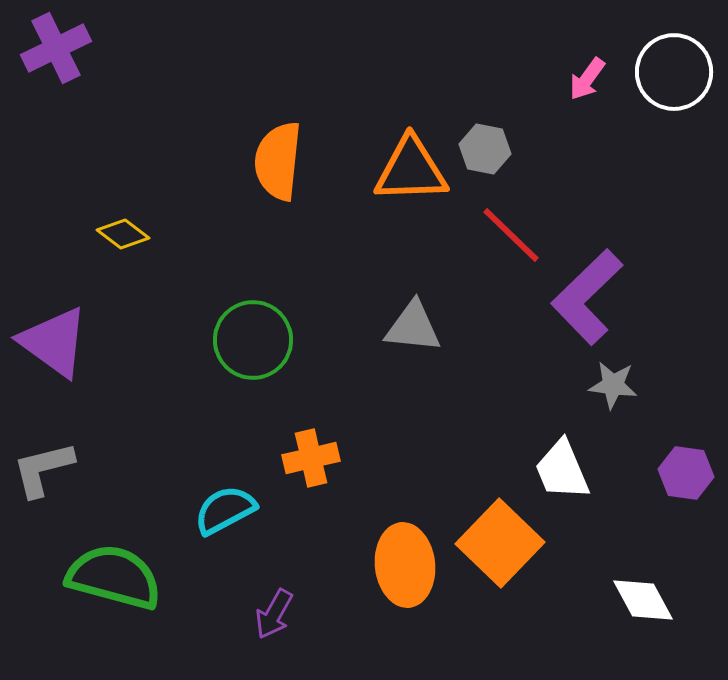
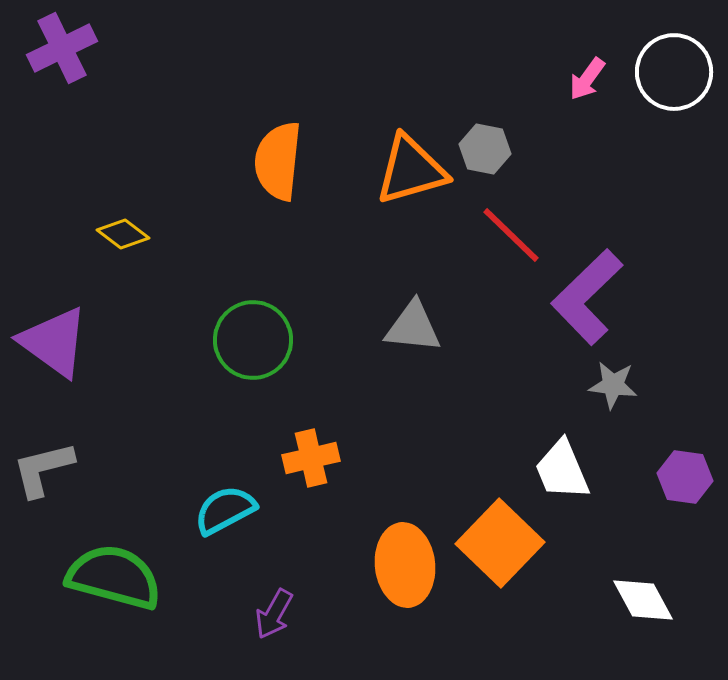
purple cross: moved 6 px right
orange triangle: rotated 14 degrees counterclockwise
purple hexagon: moved 1 px left, 4 px down
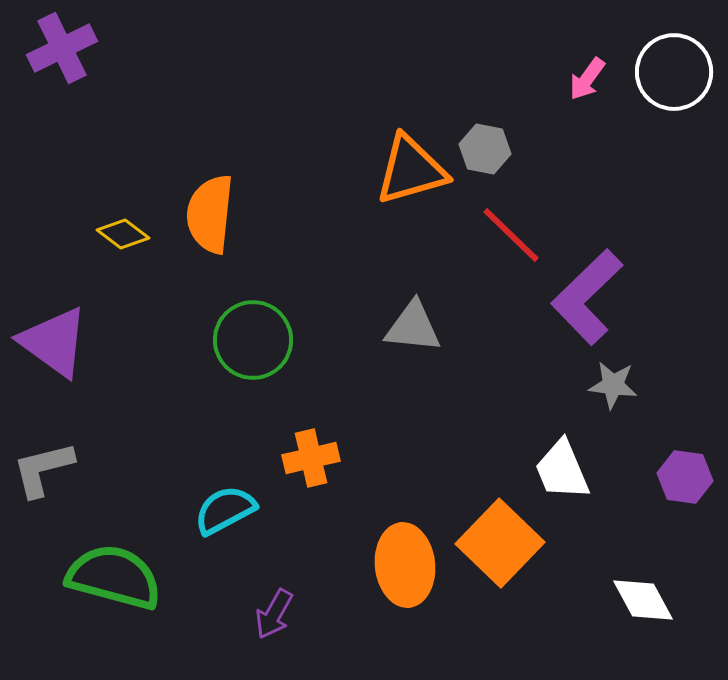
orange semicircle: moved 68 px left, 53 px down
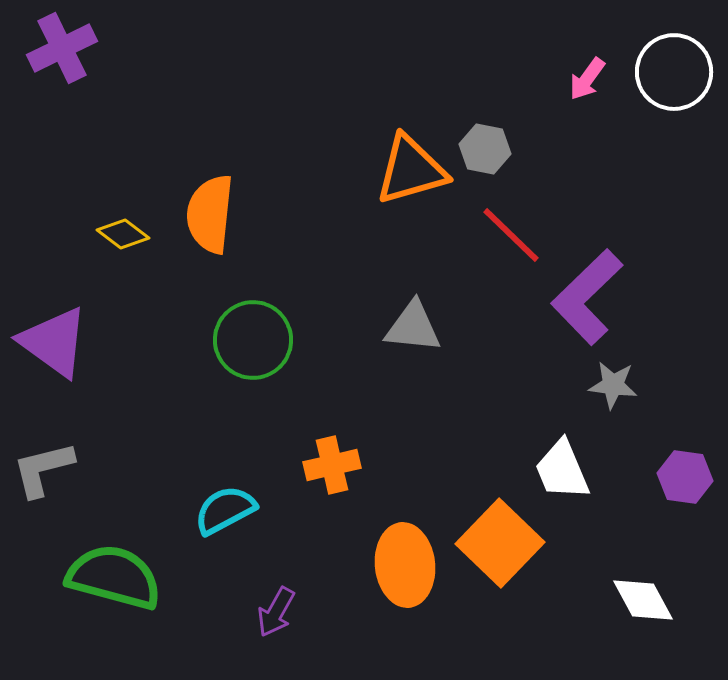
orange cross: moved 21 px right, 7 px down
purple arrow: moved 2 px right, 2 px up
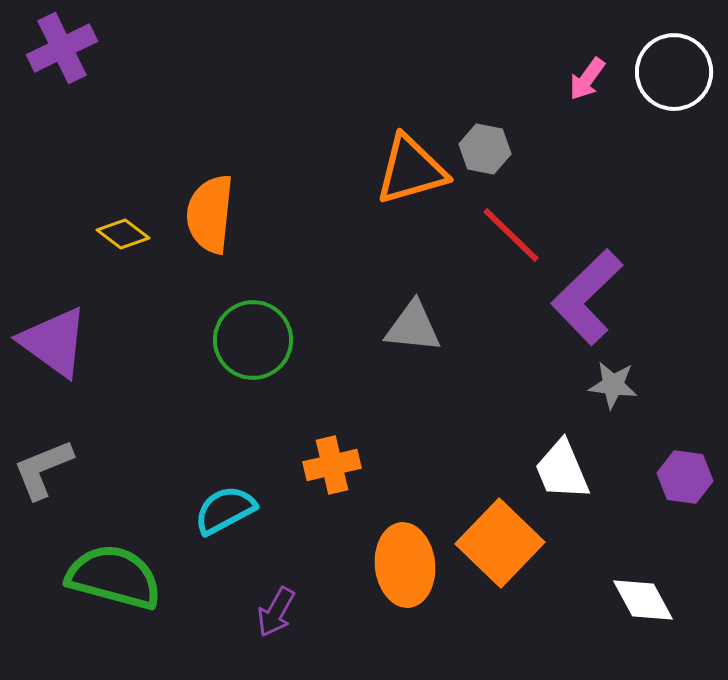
gray L-shape: rotated 8 degrees counterclockwise
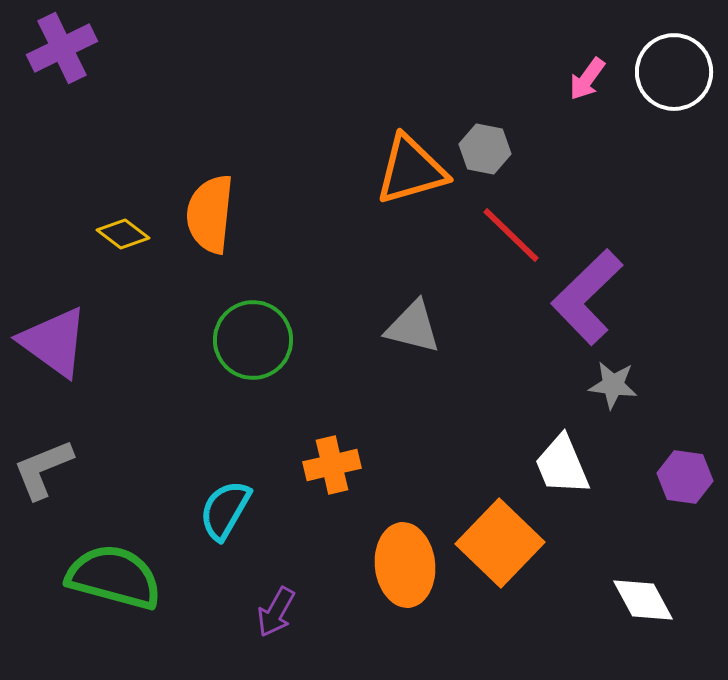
gray triangle: rotated 8 degrees clockwise
white trapezoid: moved 5 px up
cyan semicircle: rotated 32 degrees counterclockwise
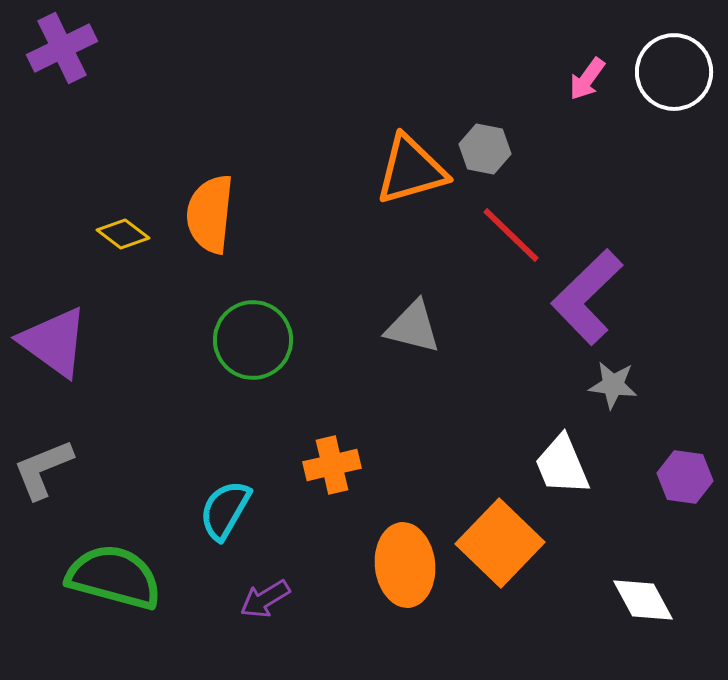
purple arrow: moved 11 px left, 13 px up; rotated 30 degrees clockwise
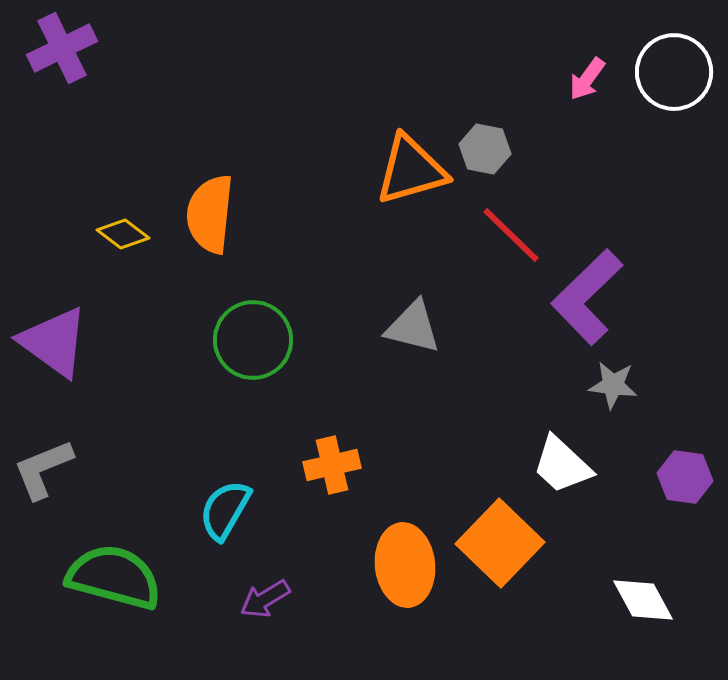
white trapezoid: rotated 24 degrees counterclockwise
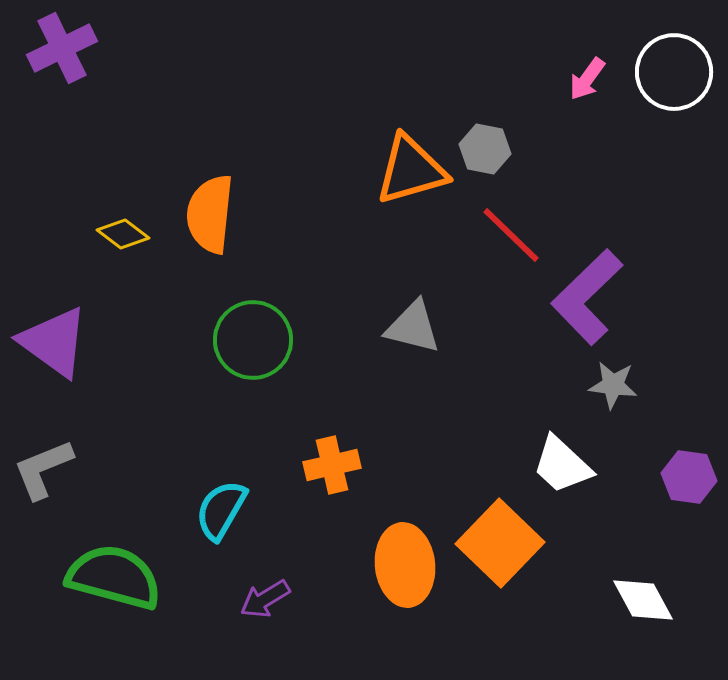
purple hexagon: moved 4 px right
cyan semicircle: moved 4 px left
